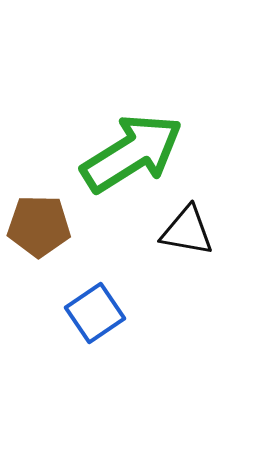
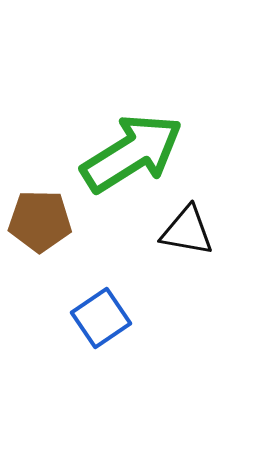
brown pentagon: moved 1 px right, 5 px up
blue square: moved 6 px right, 5 px down
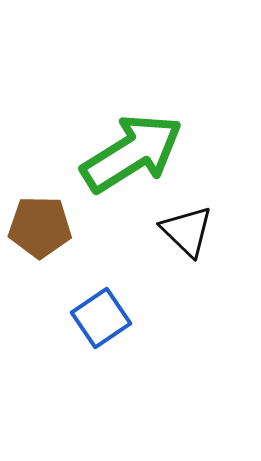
brown pentagon: moved 6 px down
black triangle: rotated 34 degrees clockwise
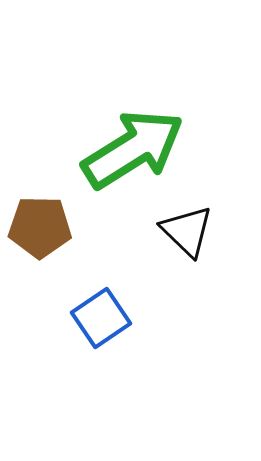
green arrow: moved 1 px right, 4 px up
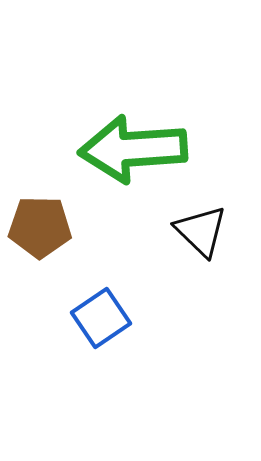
green arrow: rotated 152 degrees counterclockwise
black triangle: moved 14 px right
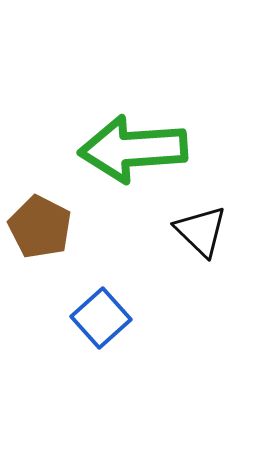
brown pentagon: rotated 26 degrees clockwise
blue square: rotated 8 degrees counterclockwise
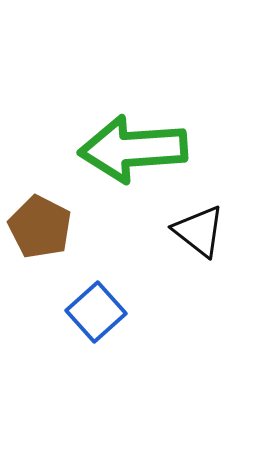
black triangle: moved 2 px left; rotated 6 degrees counterclockwise
blue square: moved 5 px left, 6 px up
